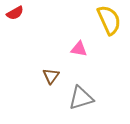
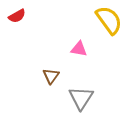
red semicircle: moved 2 px right, 3 px down
yellow semicircle: rotated 12 degrees counterclockwise
gray triangle: rotated 40 degrees counterclockwise
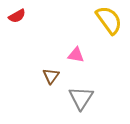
pink triangle: moved 3 px left, 6 px down
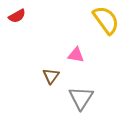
yellow semicircle: moved 3 px left
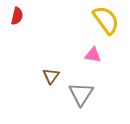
red semicircle: rotated 48 degrees counterclockwise
pink triangle: moved 17 px right
gray triangle: moved 4 px up
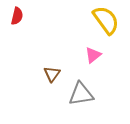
pink triangle: rotated 48 degrees counterclockwise
brown triangle: moved 1 px right, 2 px up
gray triangle: rotated 48 degrees clockwise
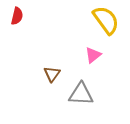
gray triangle: rotated 12 degrees clockwise
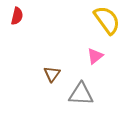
yellow semicircle: moved 1 px right
pink triangle: moved 2 px right, 1 px down
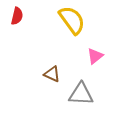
yellow semicircle: moved 35 px left
brown triangle: rotated 42 degrees counterclockwise
